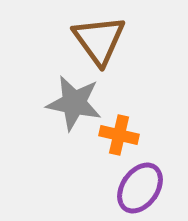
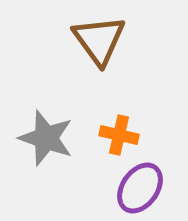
gray star: moved 28 px left, 35 px down; rotated 8 degrees clockwise
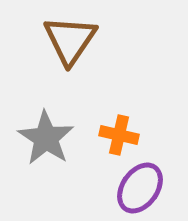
brown triangle: moved 29 px left; rotated 10 degrees clockwise
gray star: rotated 14 degrees clockwise
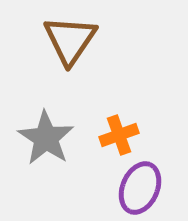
orange cross: rotated 33 degrees counterclockwise
purple ellipse: rotated 12 degrees counterclockwise
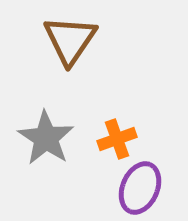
orange cross: moved 2 px left, 4 px down
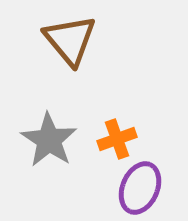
brown triangle: rotated 14 degrees counterclockwise
gray star: moved 3 px right, 2 px down
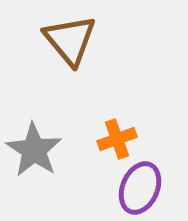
gray star: moved 15 px left, 10 px down
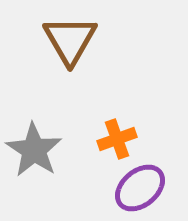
brown triangle: rotated 10 degrees clockwise
purple ellipse: rotated 27 degrees clockwise
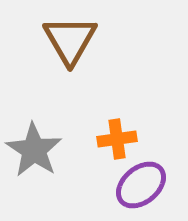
orange cross: rotated 12 degrees clockwise
purple ellipse: moved 1 px right, 3 px up
